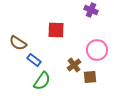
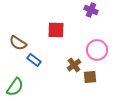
green semicircle: moved 27 px left, 6 px down
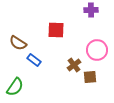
purple cross: rotated 24 degrees counterclockwise
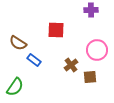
brown cross: moved 3 px left
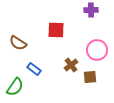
blue rectangle: moved 9 px down
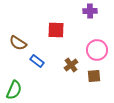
purple cross: moved 1 px left, 1 px down
blue rectangle: moved 3 px right, 8 px up
brown square: moved 4 px right, 1 px up
green semicircle: moved 1 px left, 3 px down; rotated 12 degrees counterclockwise
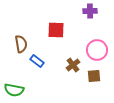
brown semicircle: moved 3 px right, 1 px down; rotated 132 degrees counterclockwise
brown cross: moved 2 px right
green semicircle: rotated 78 degrees clockwise
